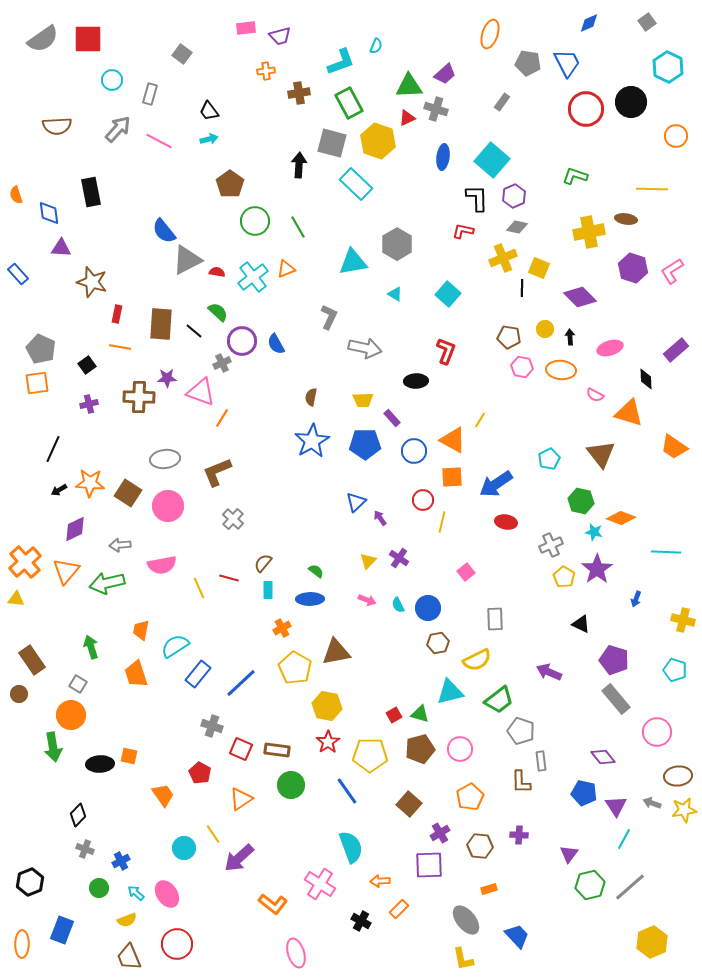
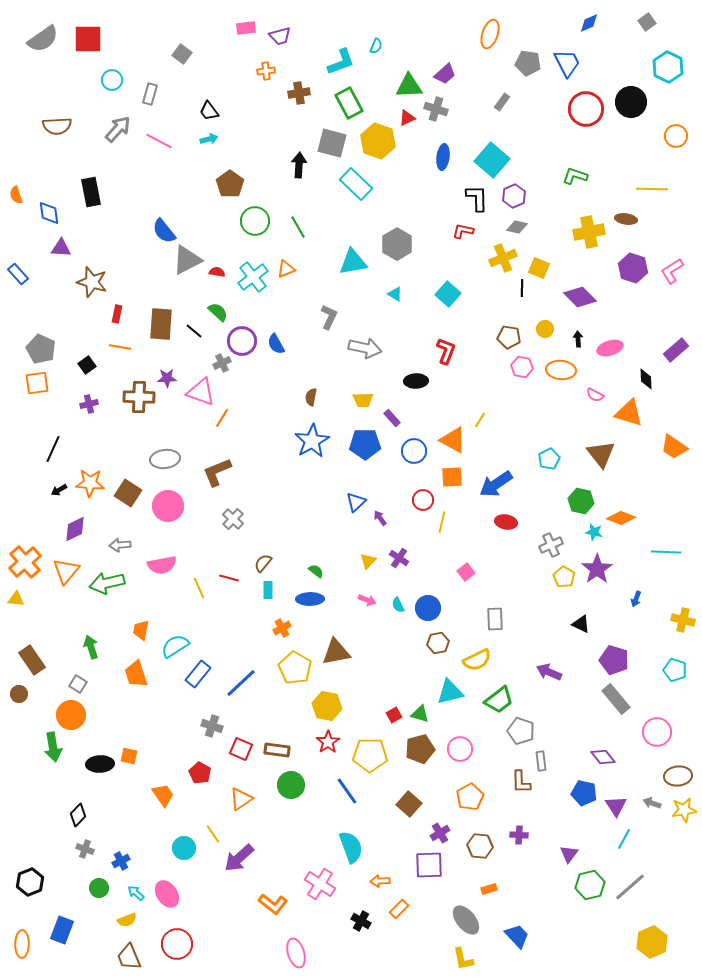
black arrow at (570, 337): moved 8 px right, 2 px down
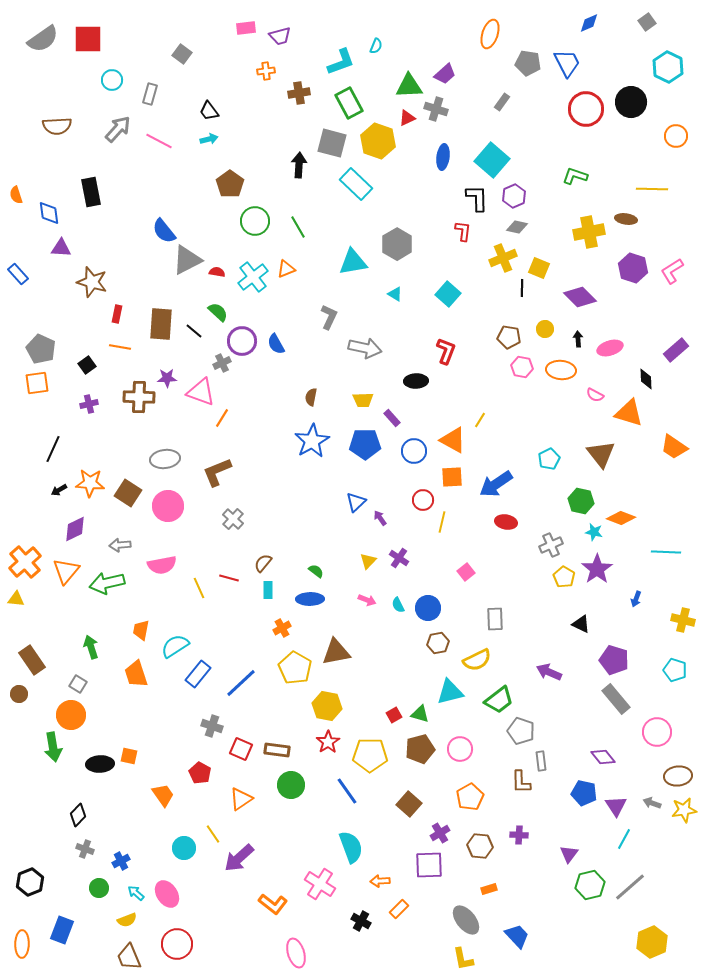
red L-shape at (463, 231): rotated 85 degrees clockwise
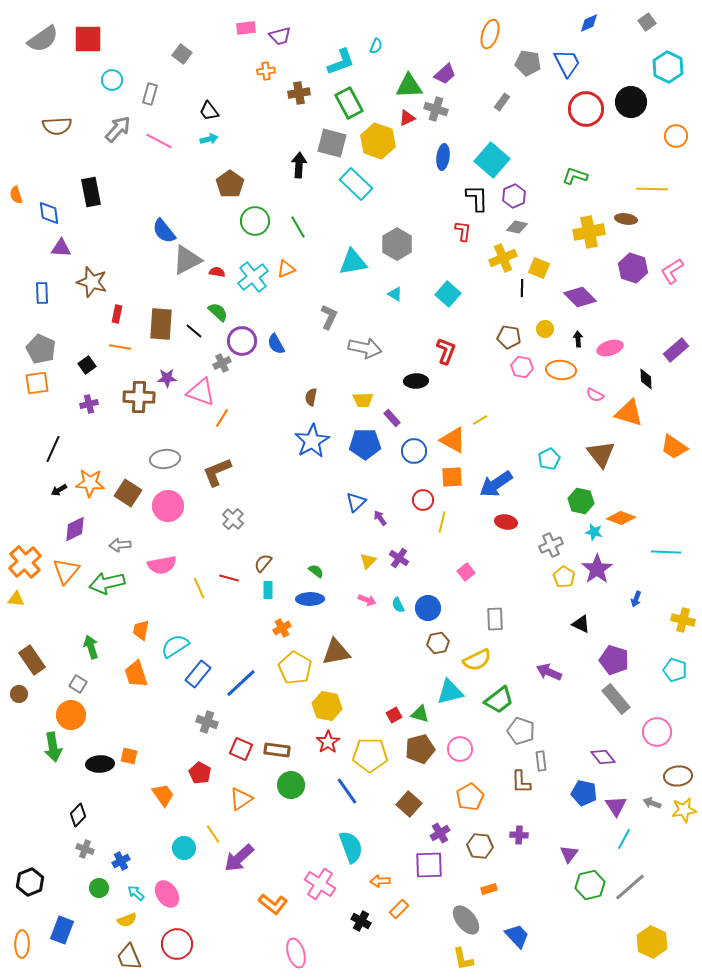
blue rectangle at (18, 274): moved 24 px right, 19 px down; rotated 40 degrees clockwise
yellow line at (480, 420): rotated 28 degrees clockwise
gray cross at (212, 726): moved 5 px left, 4 px up
yellow hexagon at (652, 942): rotated 12 degrees counterclockwise
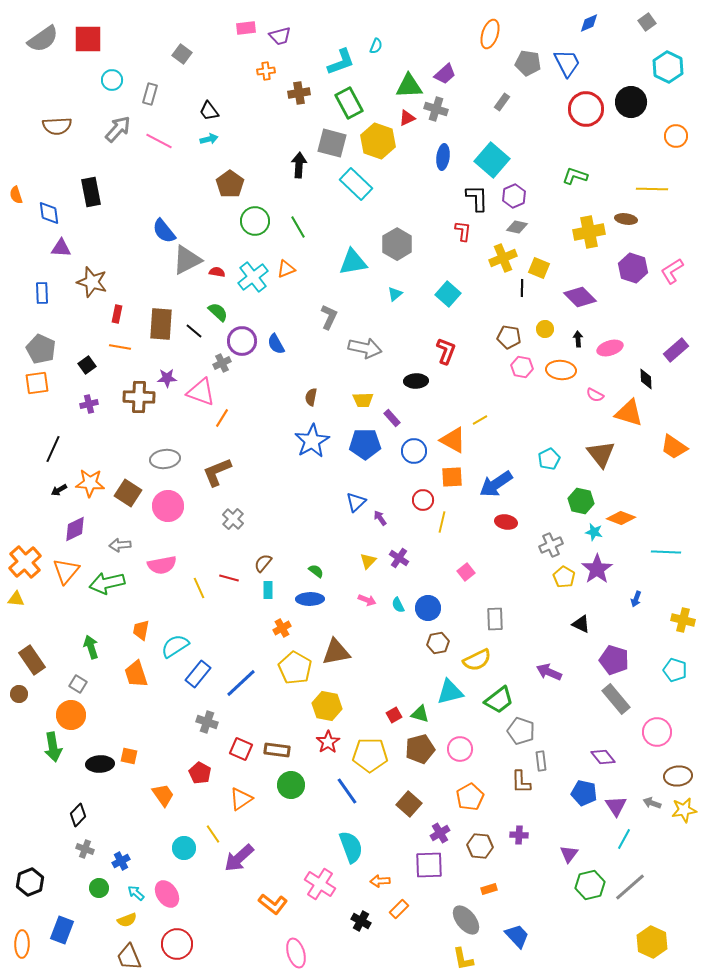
cyan triangle at (395, 294): rotated 49 degrees clockwise
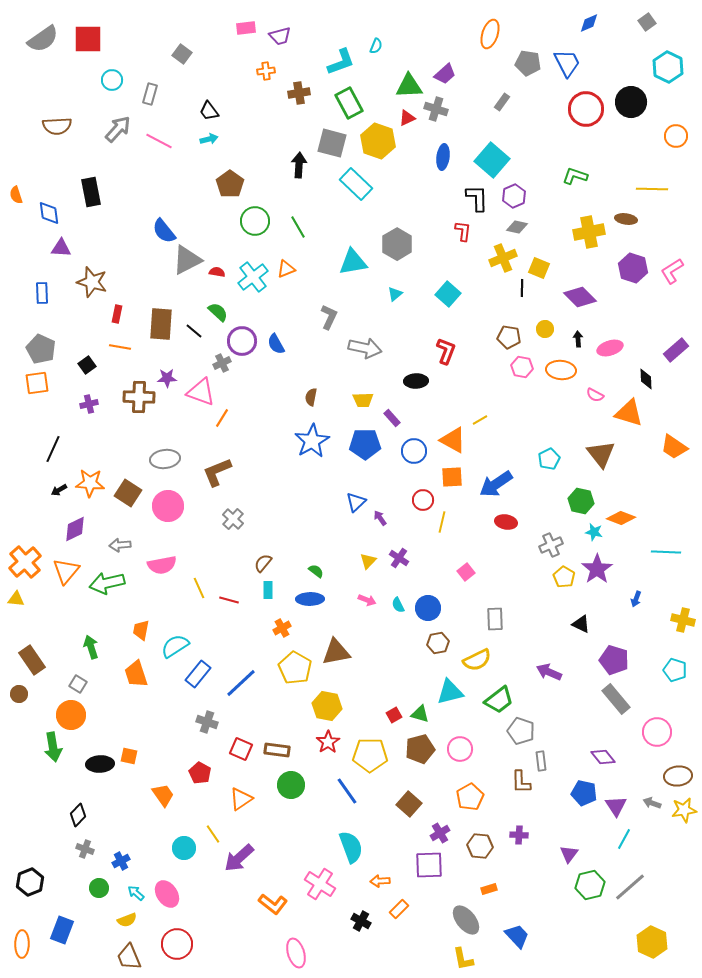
red line at (229, 578): moved 22 px down
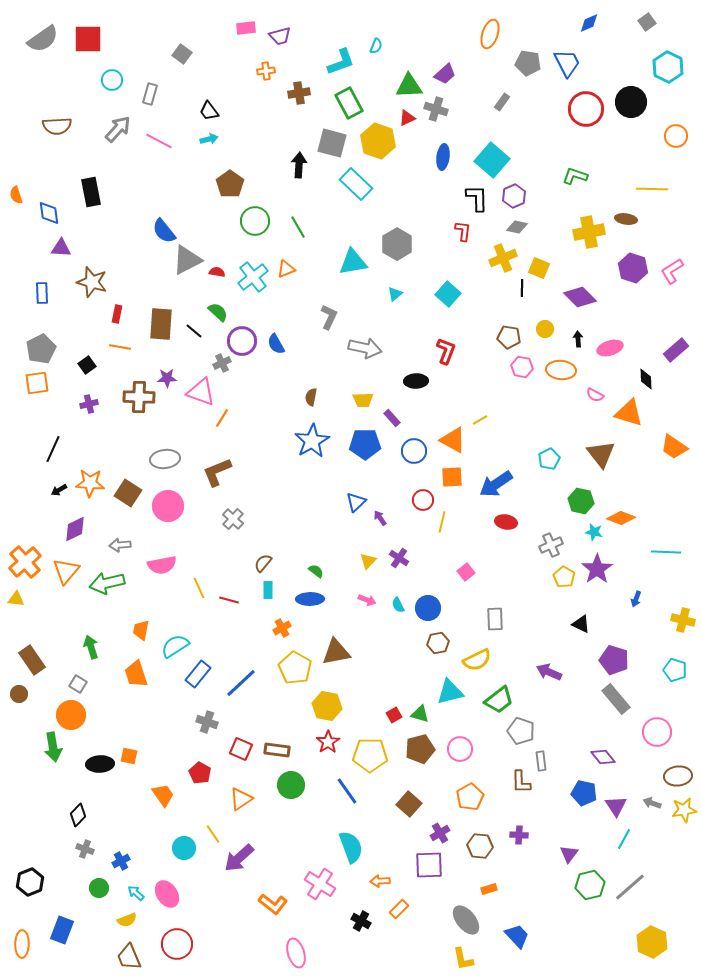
gray pentagon at (41, 349): rotated 20 degrees clockwise
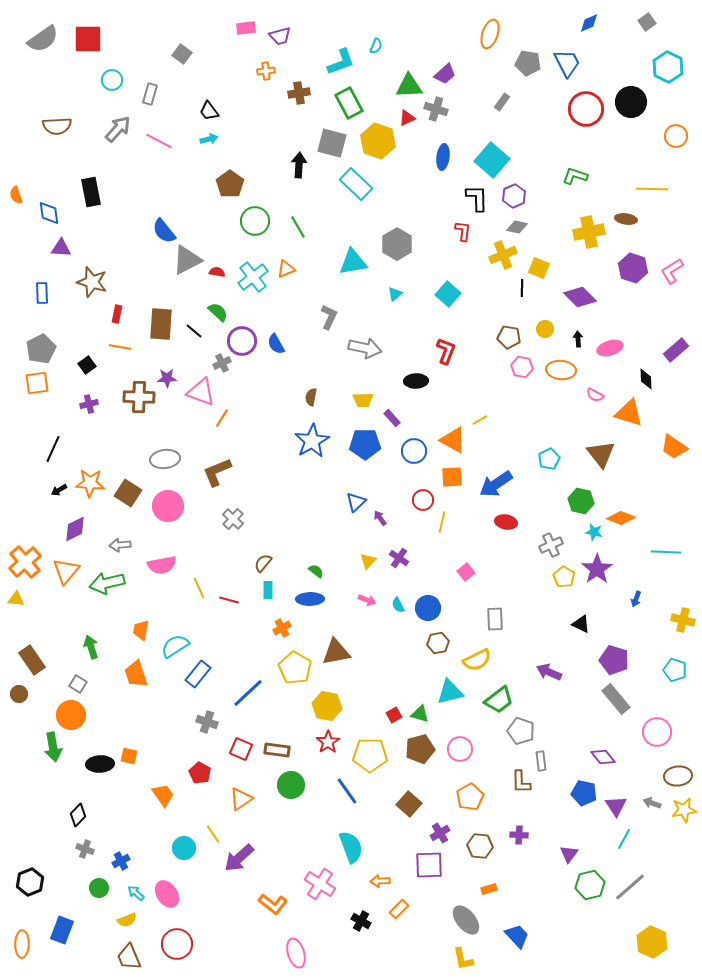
yellow cross at (503, 258): moved 3 px up
blue line at (241, 683): moved 7 px right, 10 px down
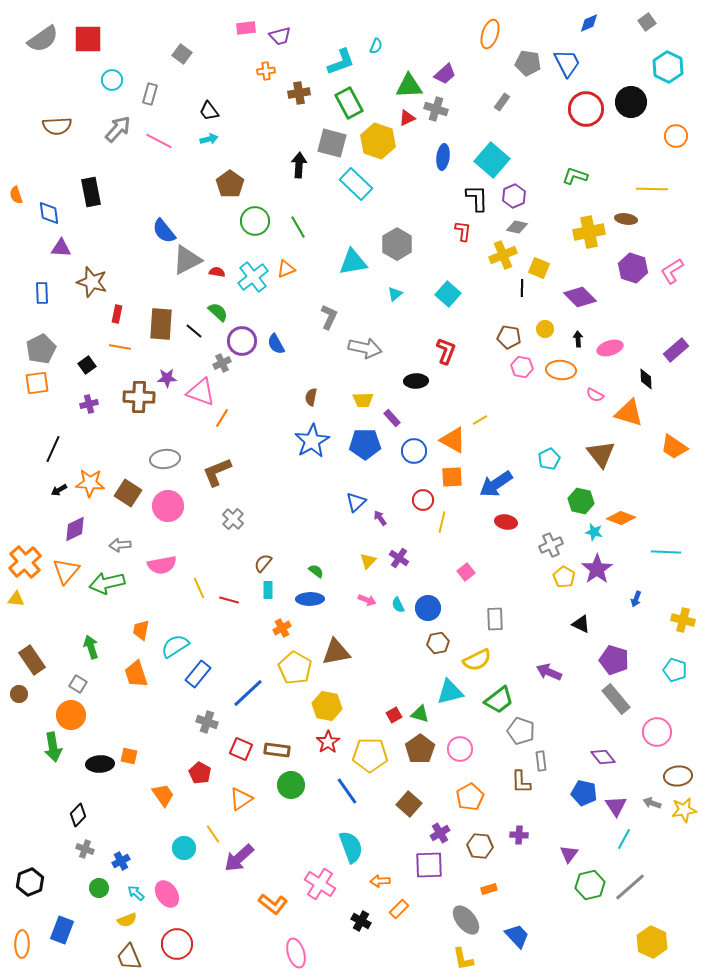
brown pentagon at (420, 749): rotated 20 degrees counterclockwise
